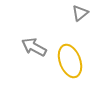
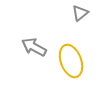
yellow ellipse: moved 1 px right
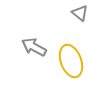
gray triangle: rotated 42 degrees counterclockwise
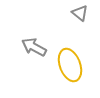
yellow ellipse: moved 1 px left, 4 px down
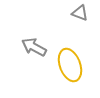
gray triangle: rotated 18 degrees counterclockwise
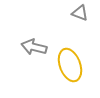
gray arrow: rotated 15 degrees counterclockwise
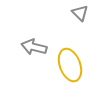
gray triangle: rotated 24 degrees clockwise
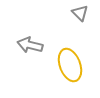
gray arrow: moved 4 px left, 2 px up
